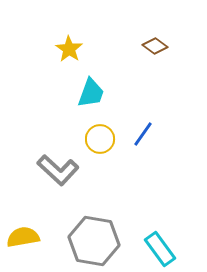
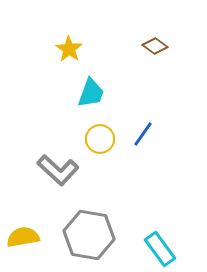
gray hexagon: moved 5 px left, 6 px up
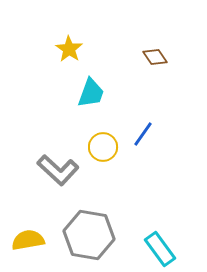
brown diamond: moved 11 px down; rotated 20 degrees clockwise
yellow circle: moved 3 px right, 8 px down
yellow semicircle: moved 5 px right, 3 px down
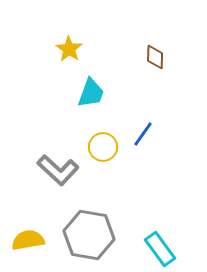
brown diamond: rotated 35 degrees clockwise
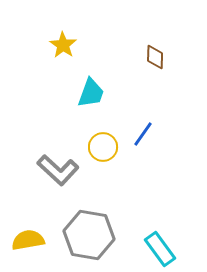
yellow star: moved 6 px left, 4 px up
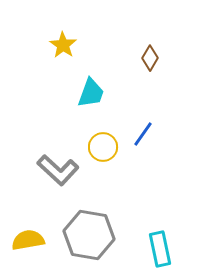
brown diamond: moved 5 px left, 1 px down; rotated 30 degrees clockwise
cyan rectangle: rotated 24 degrees clockwise
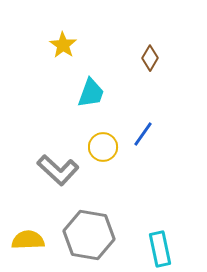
yellow semicircle: rotated 8 degrees clockwise
